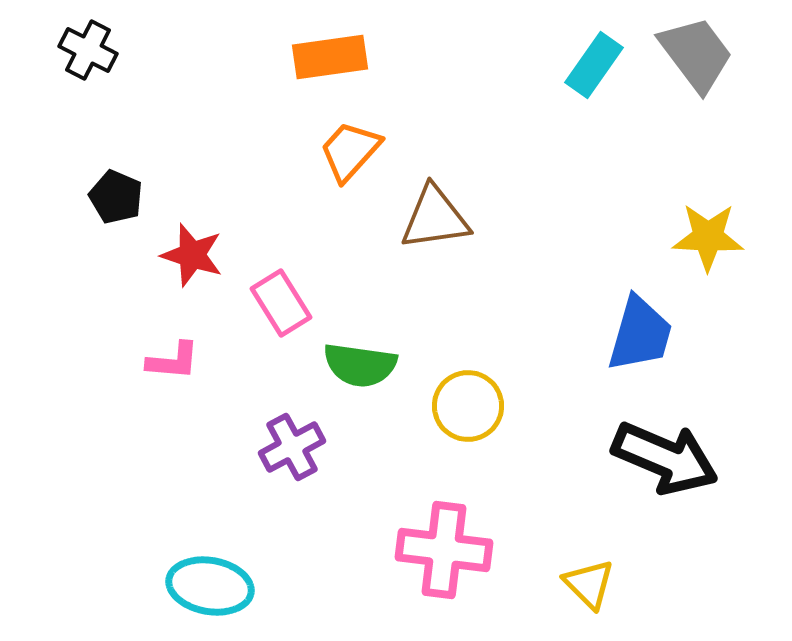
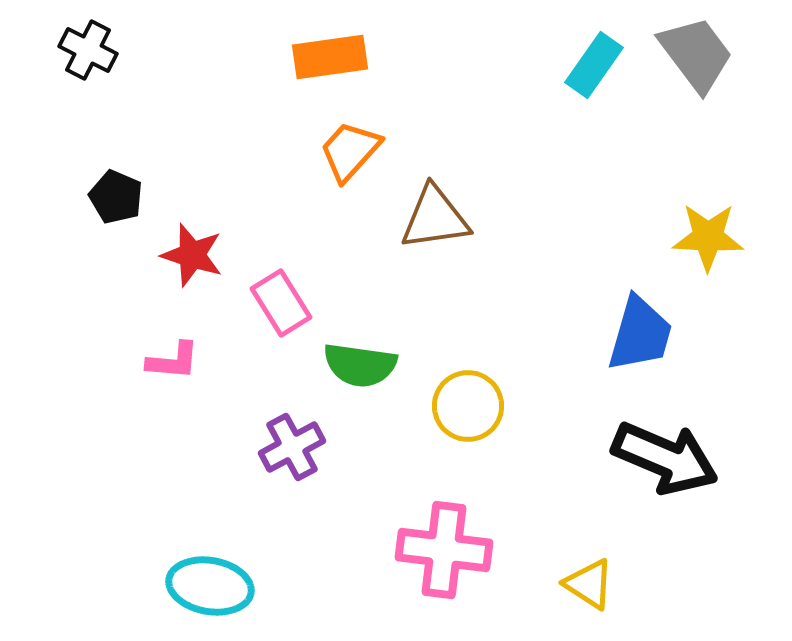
yellow triangle: rotated 12 degrees counterclockwise
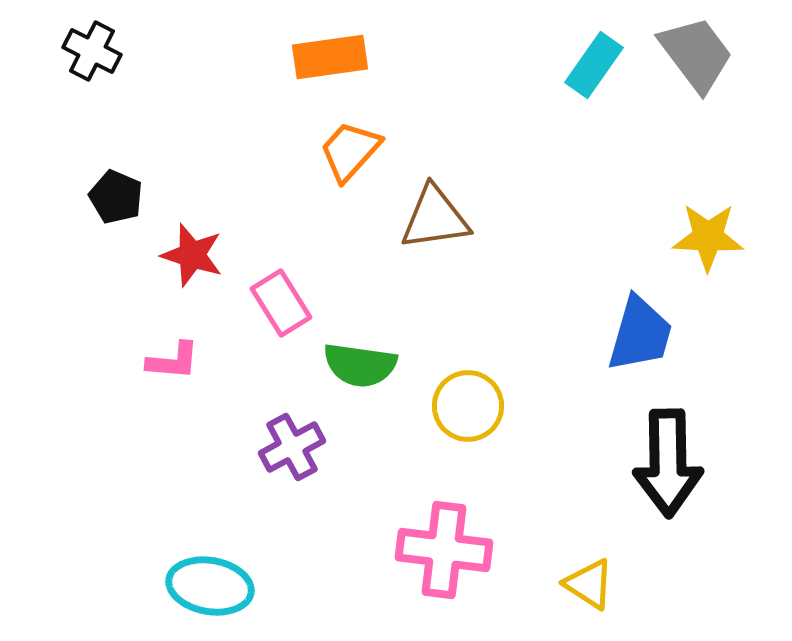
black cross: moved 4 px right, 1 px down
black arrow: moved 3 px right, 5 px down; rotated 66 degrees clockwise
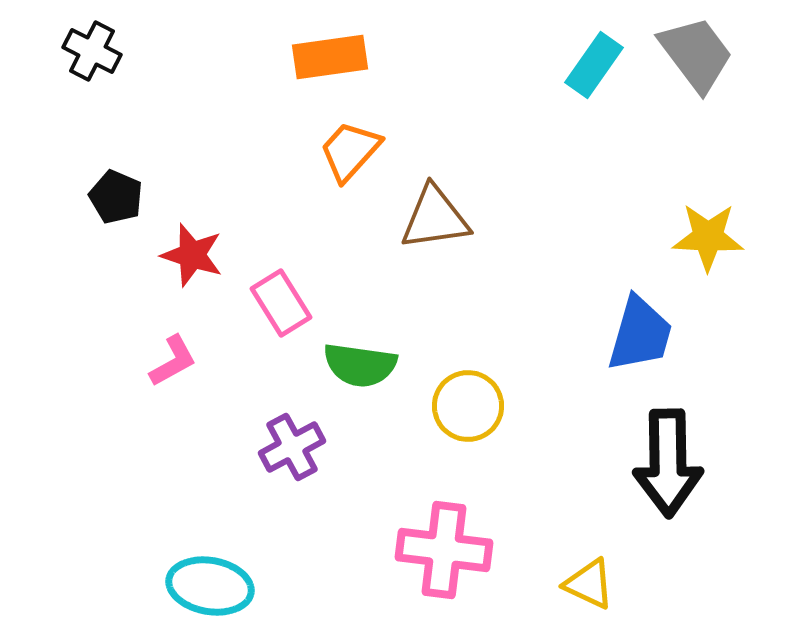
pink L-shape: rotated 34 degrees counterclockwise
yellow triangle: rotated 8 degrees counterclockwise
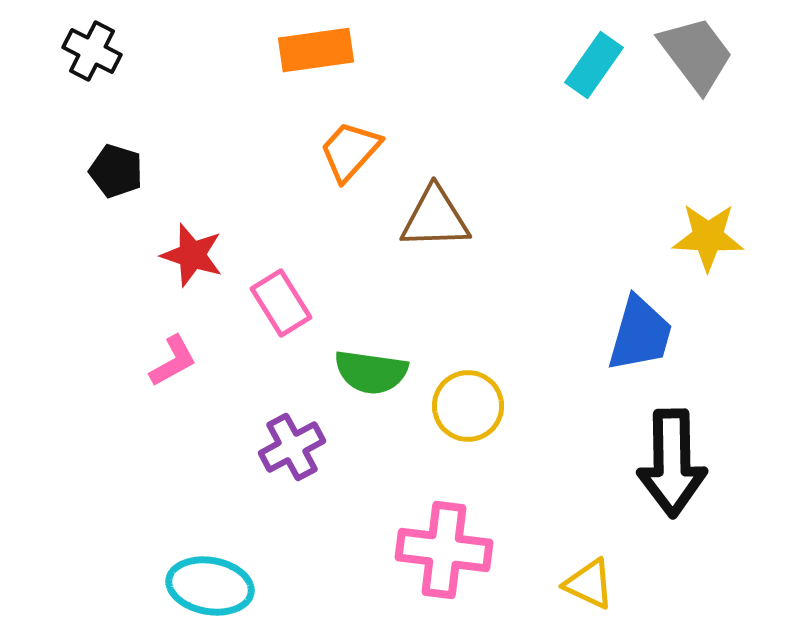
orange rectangle: moved 14 px left, 7 px up
black pentagon: moved 26 px up; rotated 6 degrees counterclockwise
brown triangle: rotated 6 degrees clockwise
green semicircle: moved 11 px right, 7 px down
black arrow: moved 4 px right
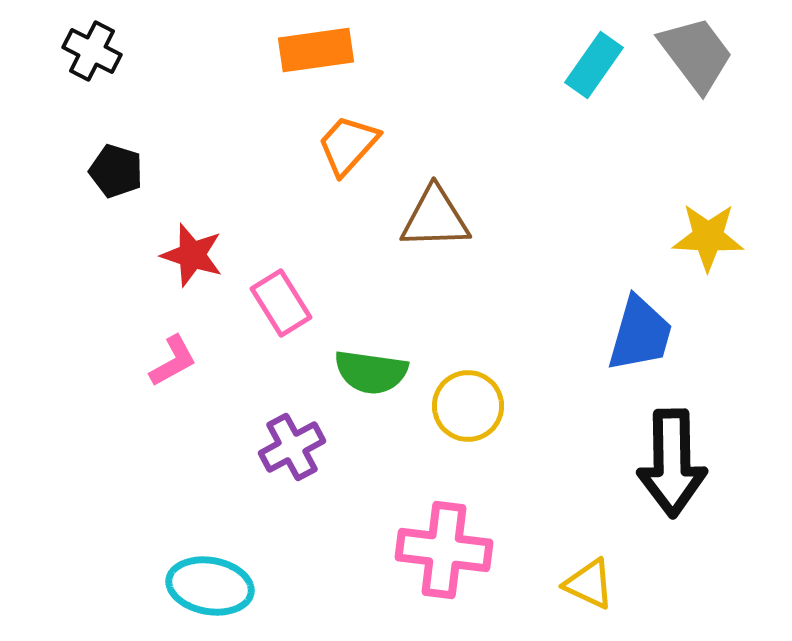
orange trapezoid: moved 2 px left, 6 px up
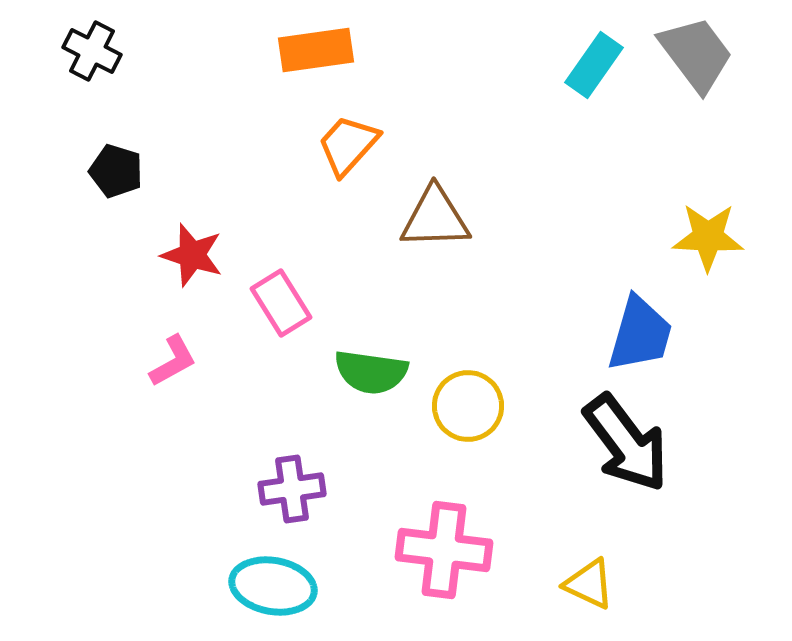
purple cross: moved 42 px down; rotated 20 degrees clockwise
black arrow: moved 46 px left, 20 px up; rotated 36 degrees counterclockwise
cyan ellipse: moved 63 px right
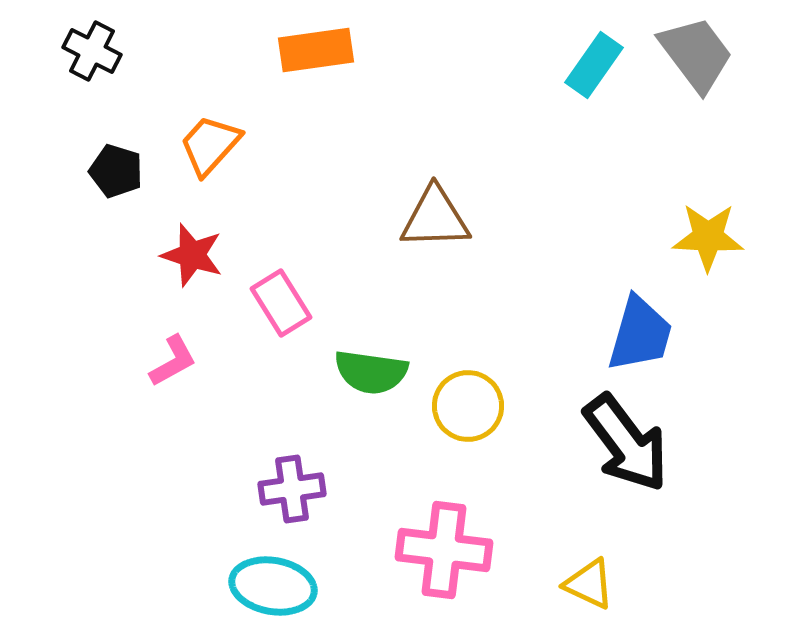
orange trapezoid: moved 138 px left
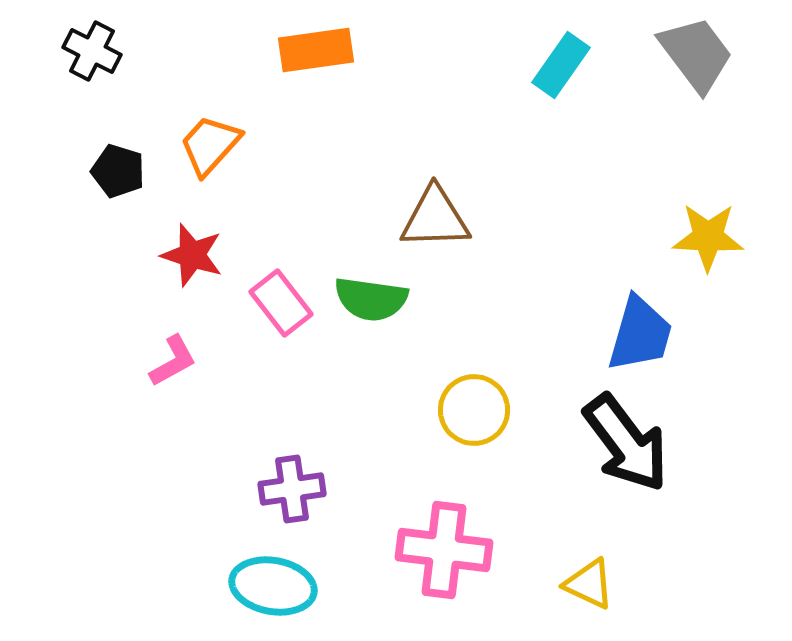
cyan rectangle: moved 33 px left
black pentagon: moved 2 px right
pink rectangle: rotated 6 degrees counterclockwise
green semicircle: moved 73 px up
yellow circle: moved 6 px right, 4 px down
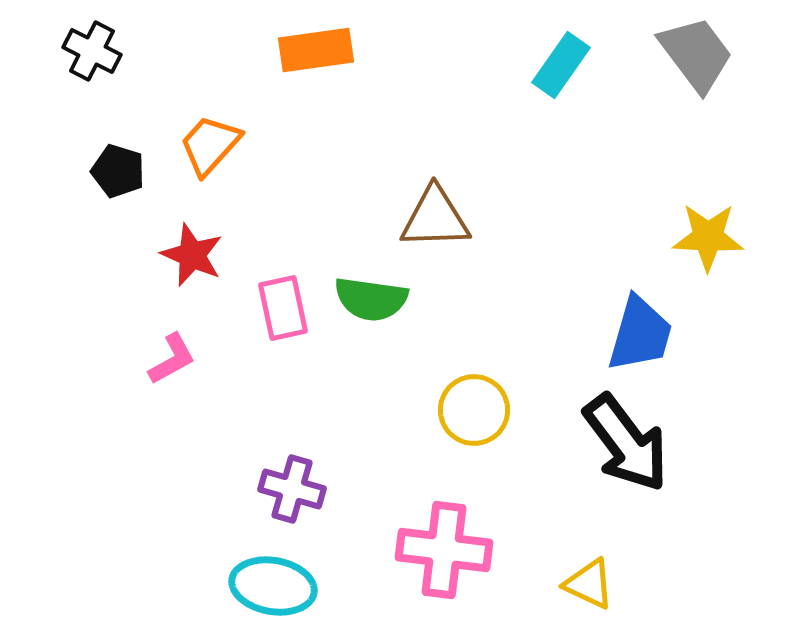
red star: rotated 6 degrees clockwise
pink rectangle: moved 2 px right, 5 px down; rotated 26 degrees clockwise
pink L-shape: moved 1 px left, 2 px up
purple cross: rotated 24 degrees clockwise
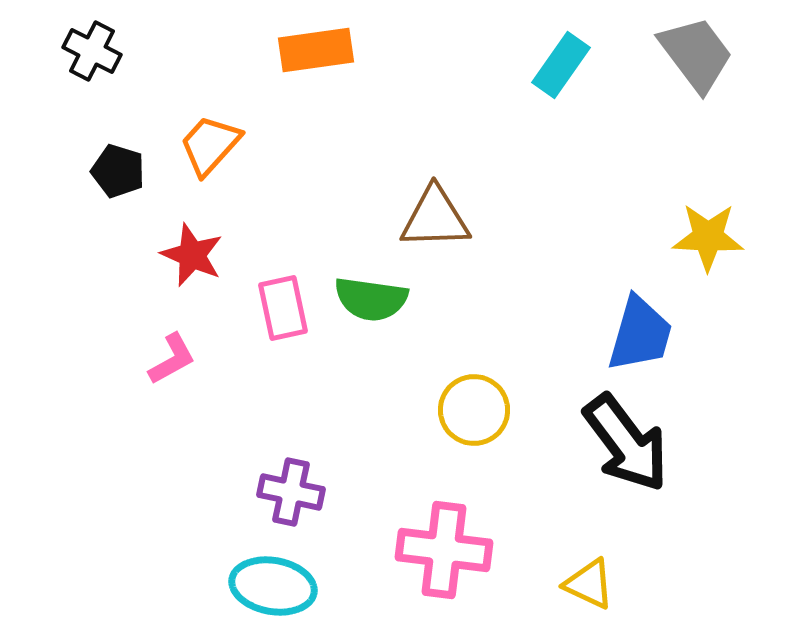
purple cross: moved 1 px left, 3 px down; rotated 4 degrees counterclockwise
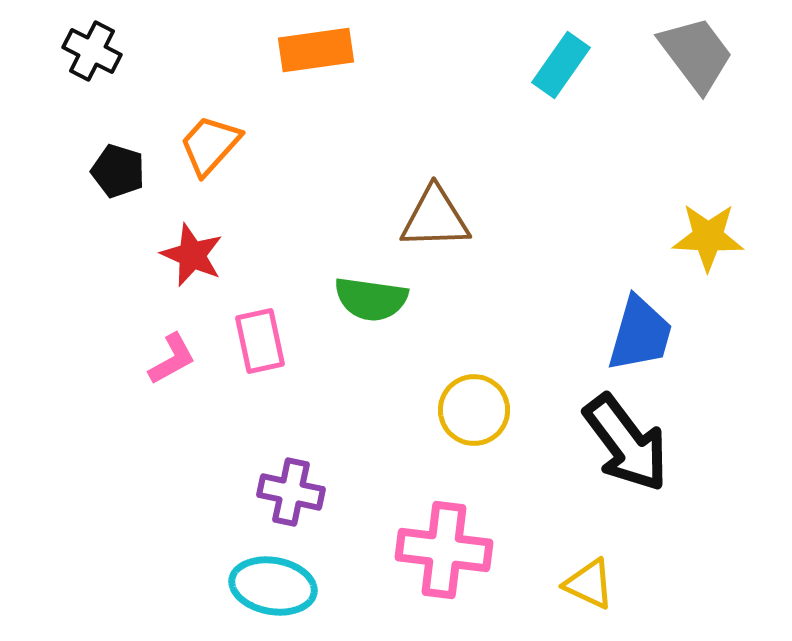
pink rectangle: moved 23 px left, 33 px down
